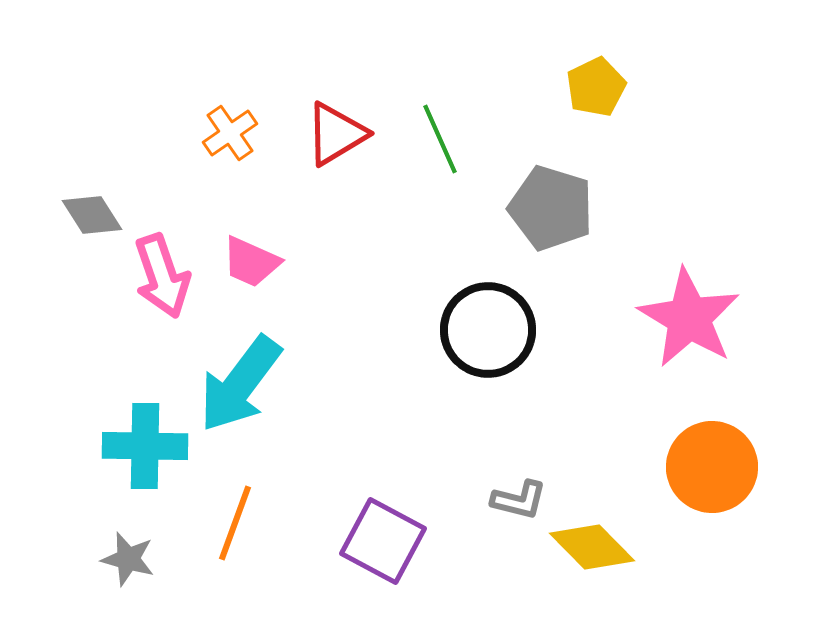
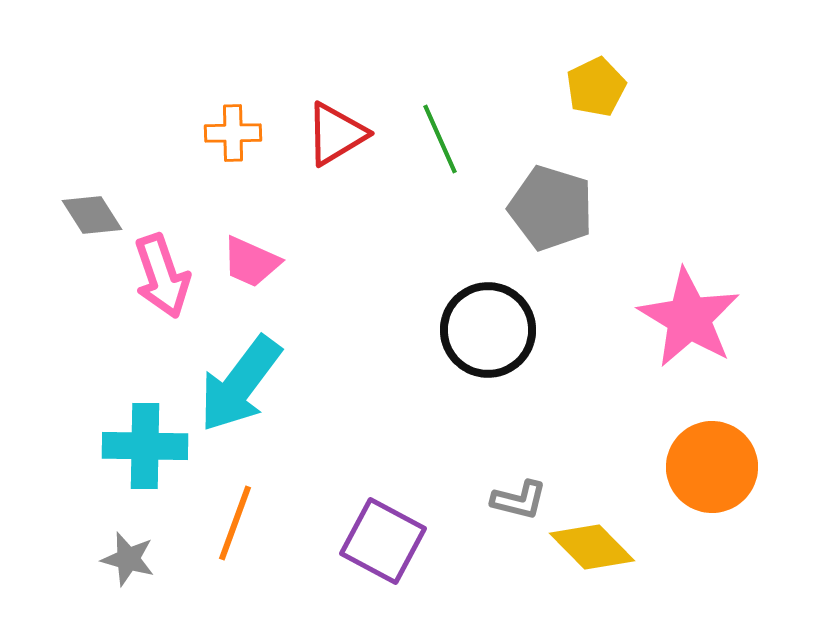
orange cross: moved 3 px right; rotated 34 degrees clockwise
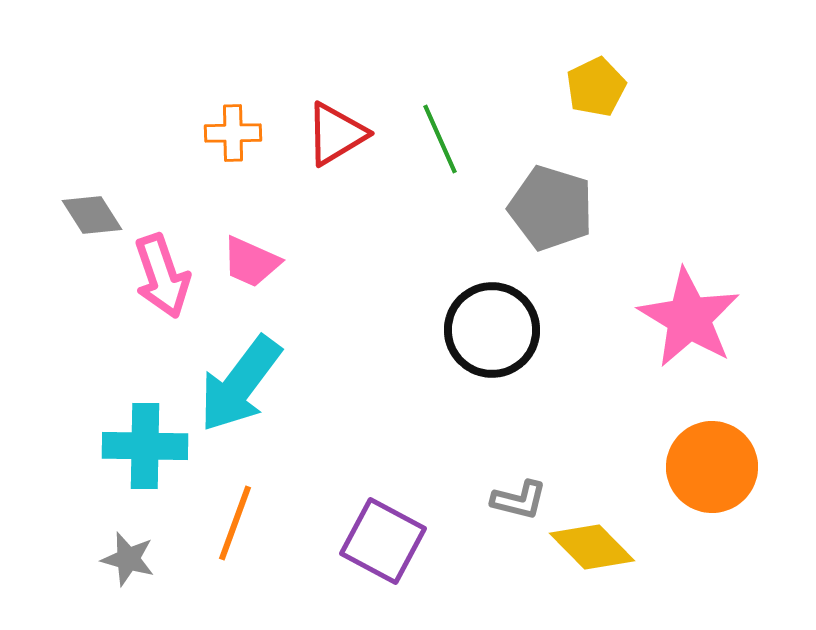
black circle: moved 4 px right
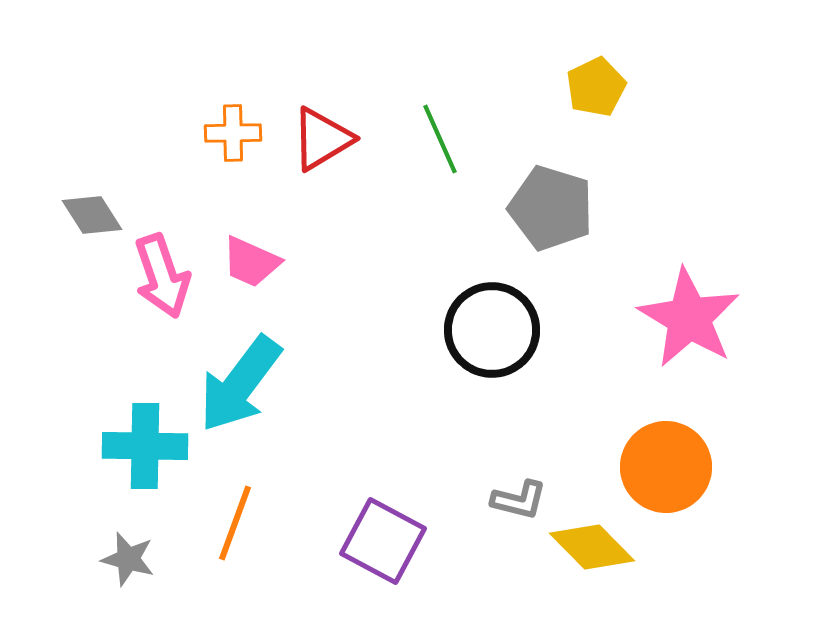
red triangle: moved 14 px left, 5 px down
orange circle: moved 46 px left
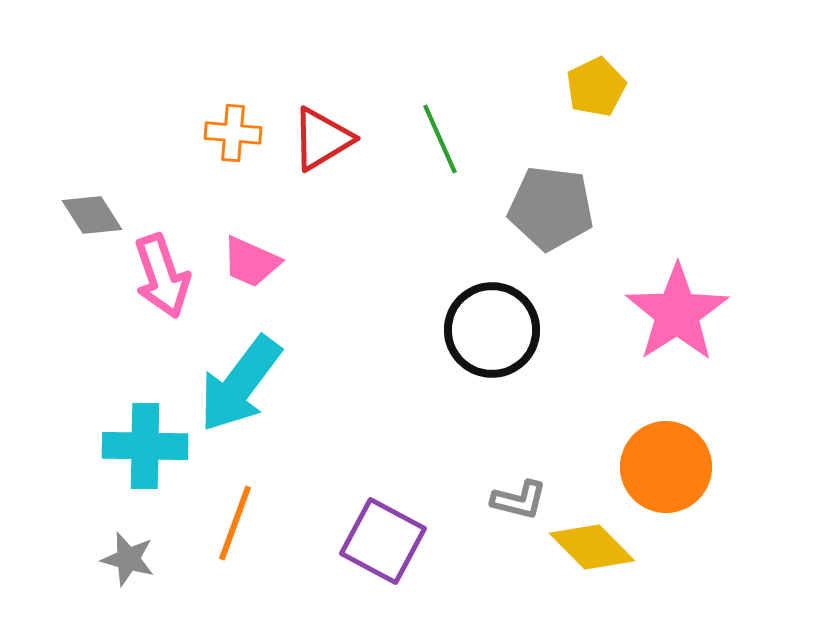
orange cross: rotated 6 degrees clockwise
gray pentagon: rotated 10 degrees counterclockwise
pink star: moved 12 px left, 5 px up; rotated 8 degrees clockwise
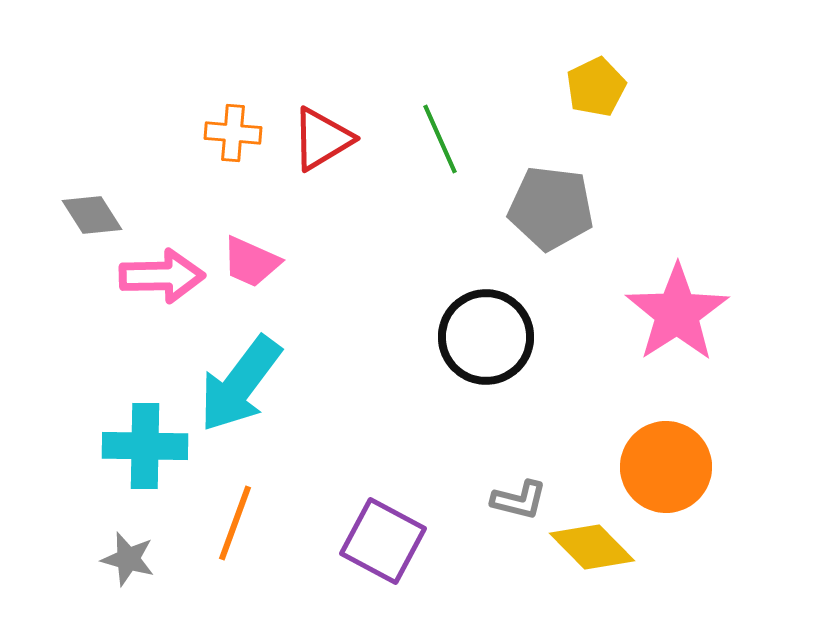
pink arrow: rotated 72 degrees counterclockwise
black circle: moved 6 px left, 7 px down
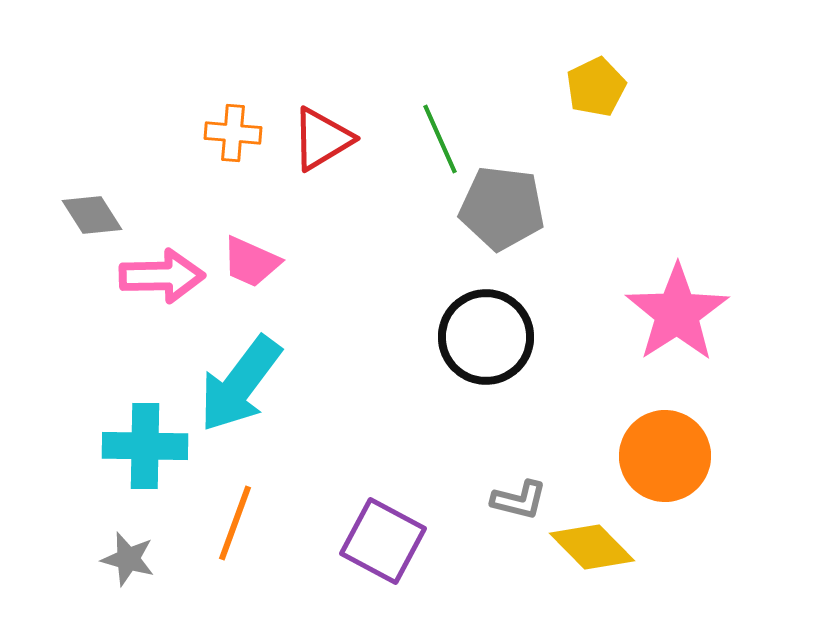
gray pentagon: moved 49 px left
orange circle: moved 1 px left, 11 px up
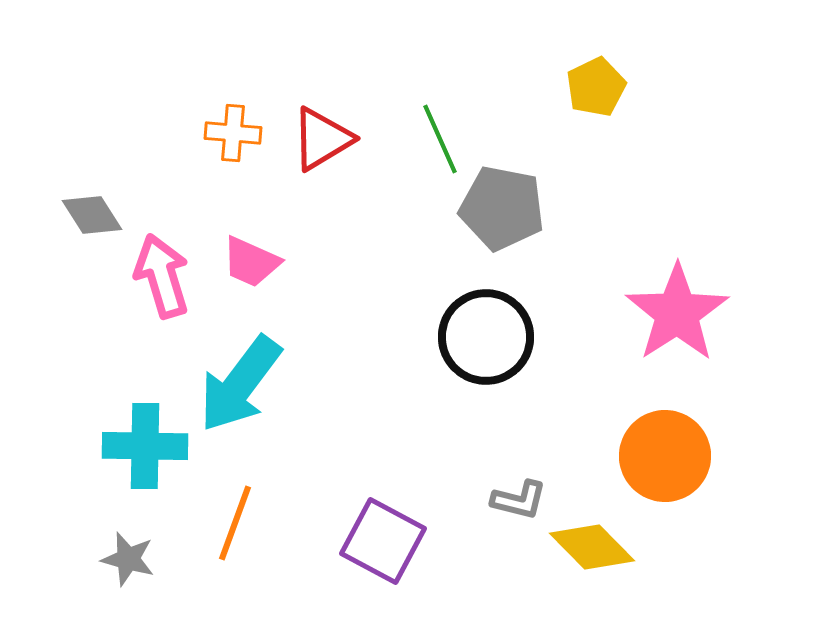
gray pentagon: rotated 4 degrees clockwise
pink arrow: rotated 106 degrees counterclockwise
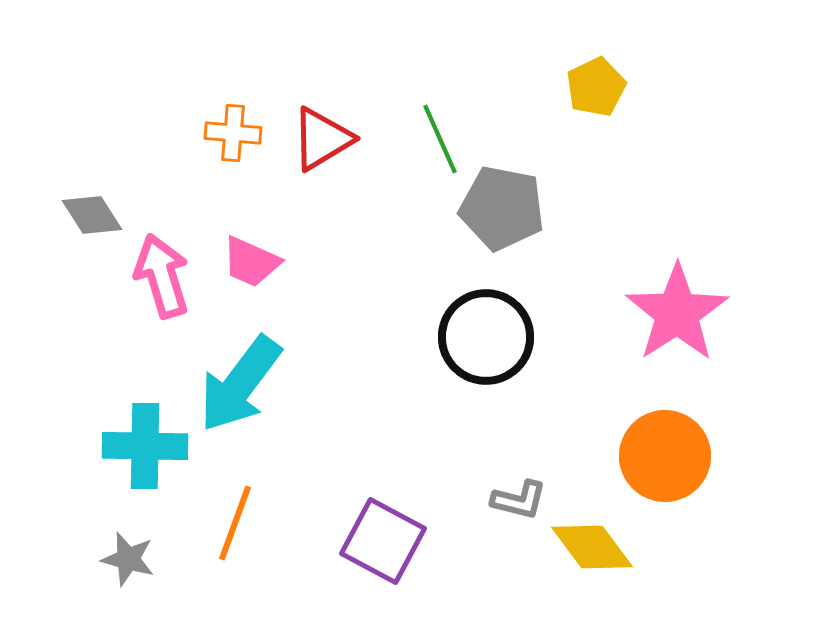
yellow diamond: rotated 8 degrees clockwise
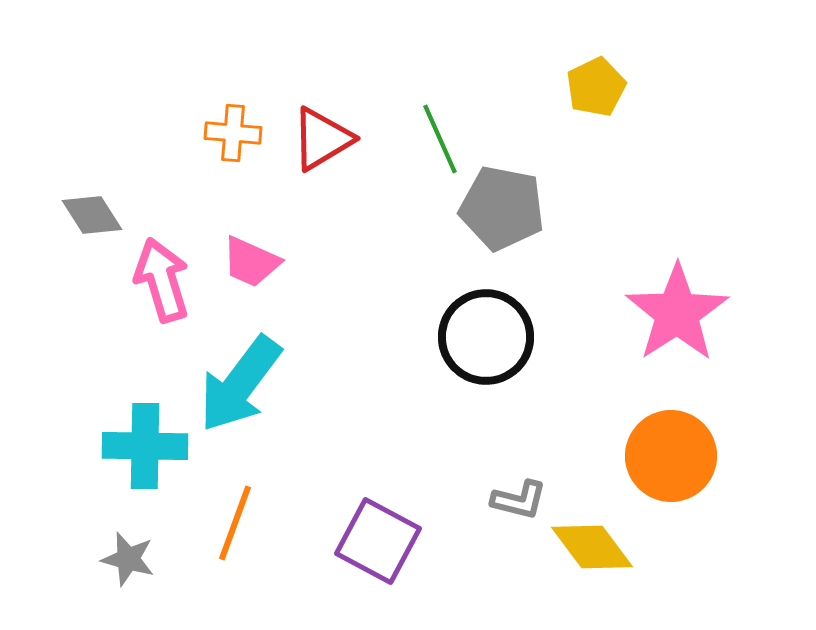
pink arrow: moved 4 px down
orange circle: moved 6 px right
purple square: moved 5 px left
